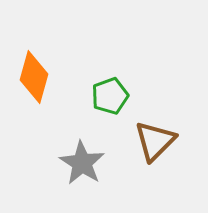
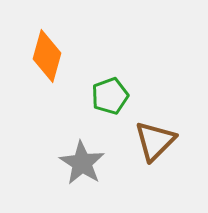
orange diamond: moved 13 px right, 21 px up
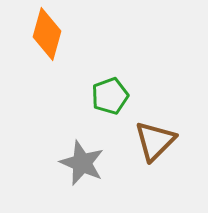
orange diamond: moved 22 px up
gray star: rotated 9 degrees counterclockwise
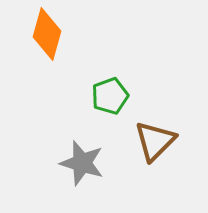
gray star: rotated 6 degrees counterclockwise
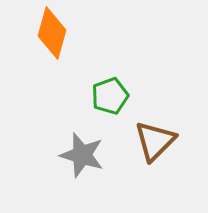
orange diamond: moved 5 px right, 1 px up
gray star: moved 8 px up
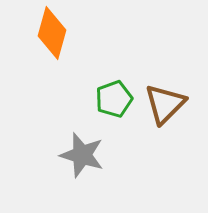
green pentagon: moved 4 px right, 3 px down
brown triangle: moved 10 px right, 37 px up
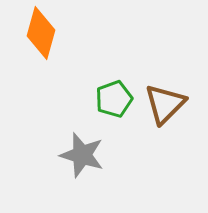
orange diamond: moved 11 px left
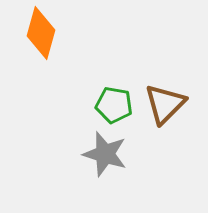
green pentagon: moved 6 px down; rotated 30 degrees clockwise
gray star: moved 23 px right, 1 px up
